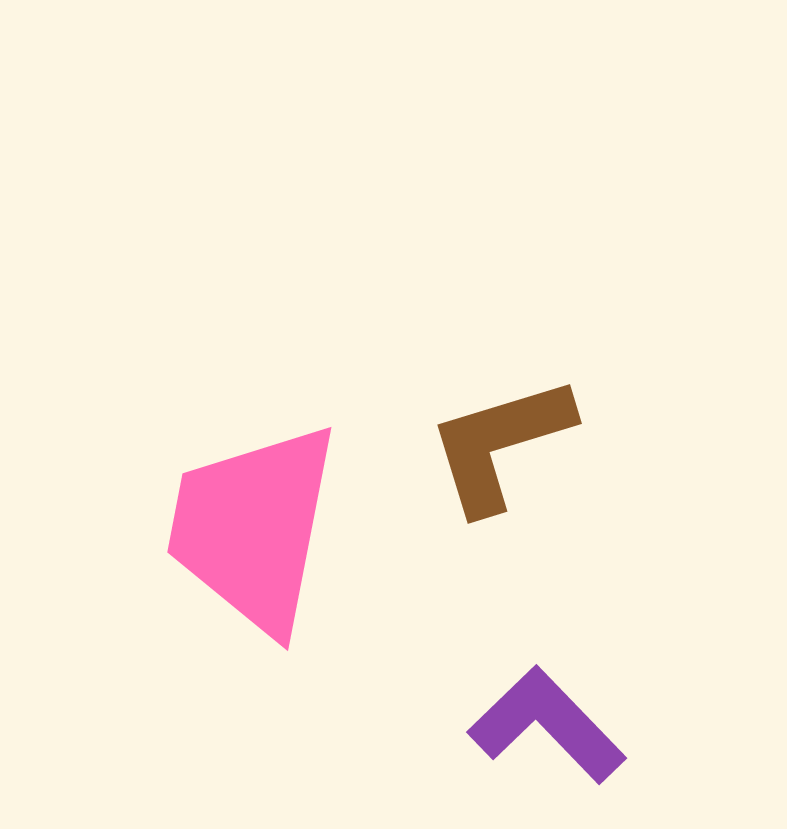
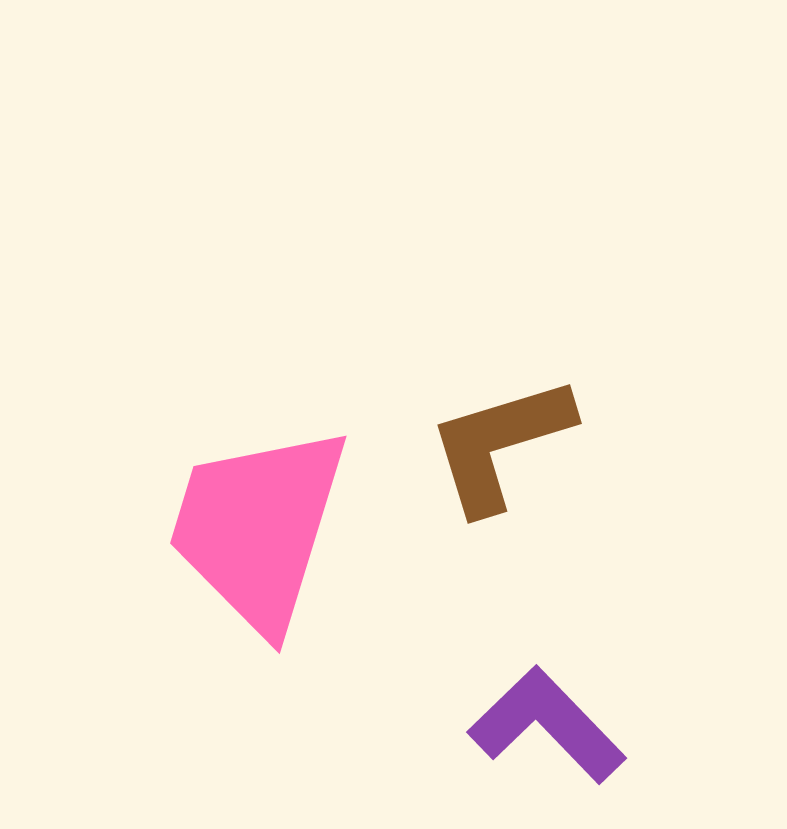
pink trapezoid: moved 5 px right; rotated 6 degrees clockwise
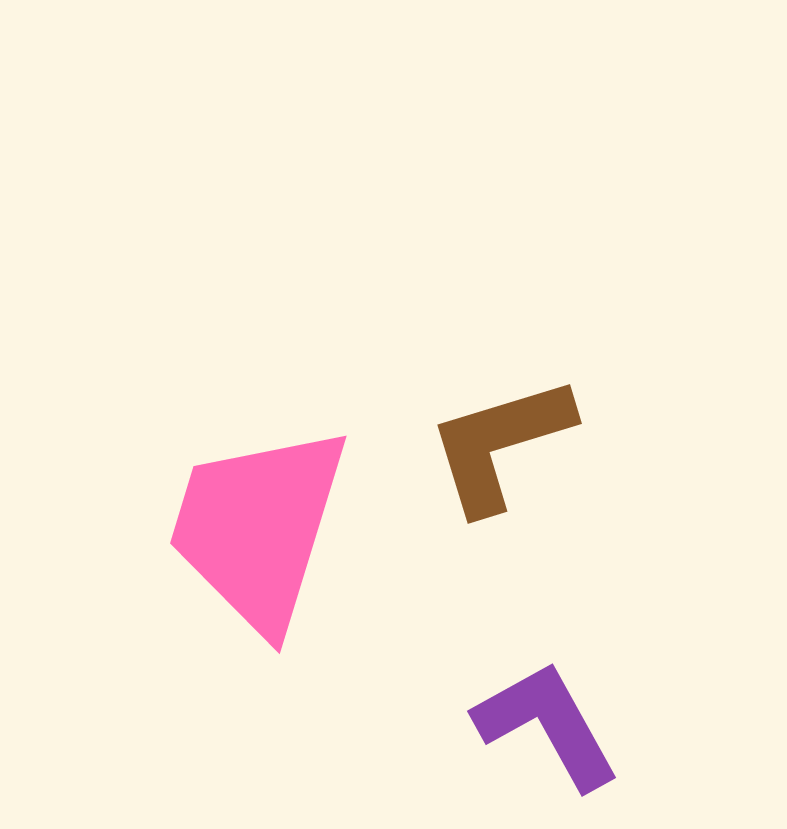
purple L-shape: rotated 15 degrees clockwise
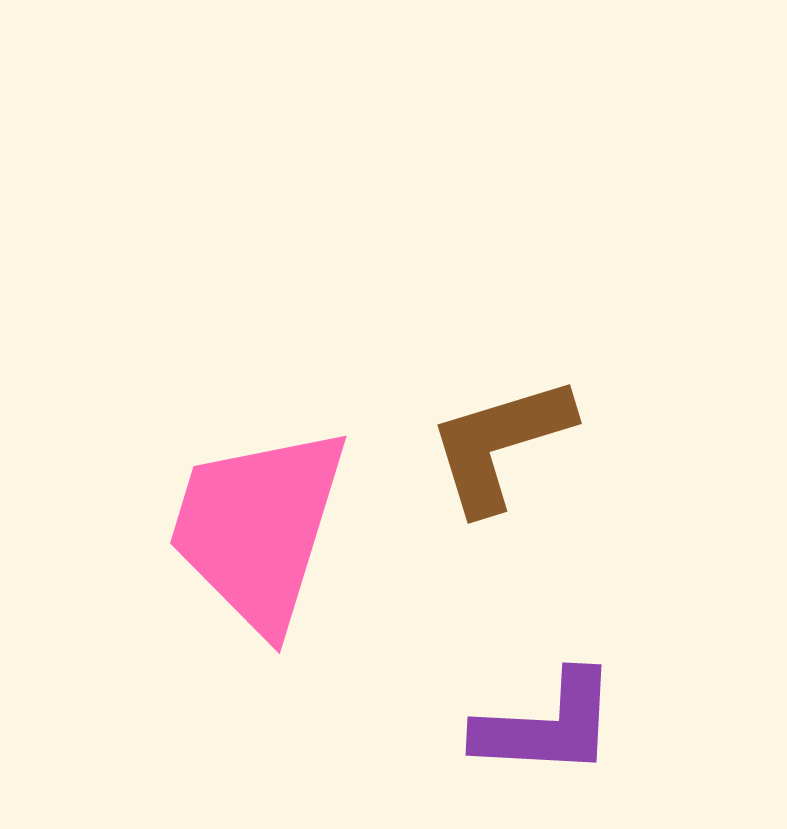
purple L-shape: rotated 122 degrees clockwise
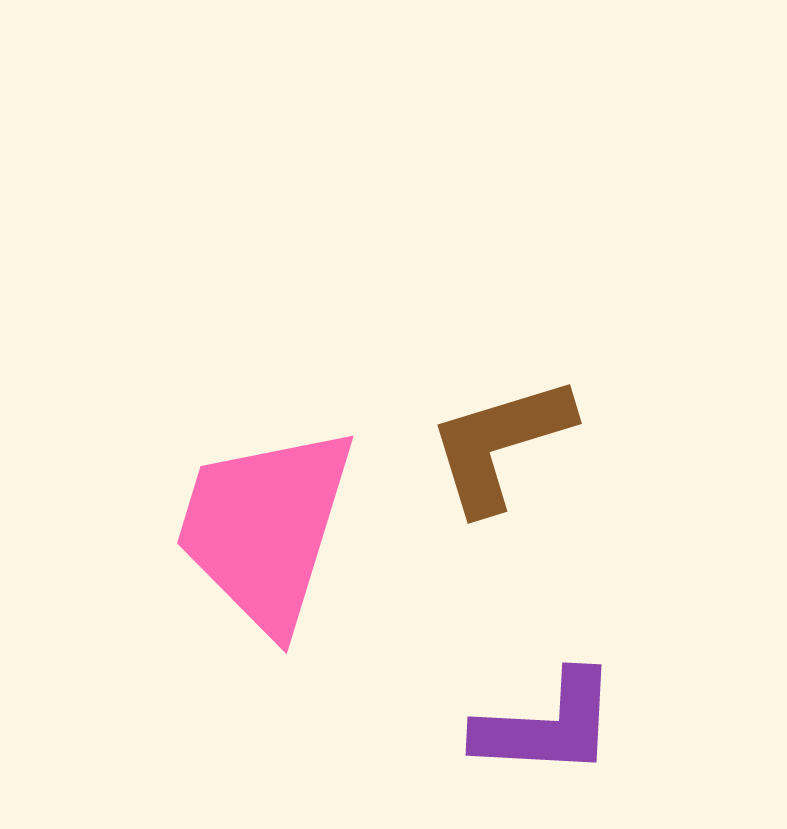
pink trapezoid: moved 7 px right
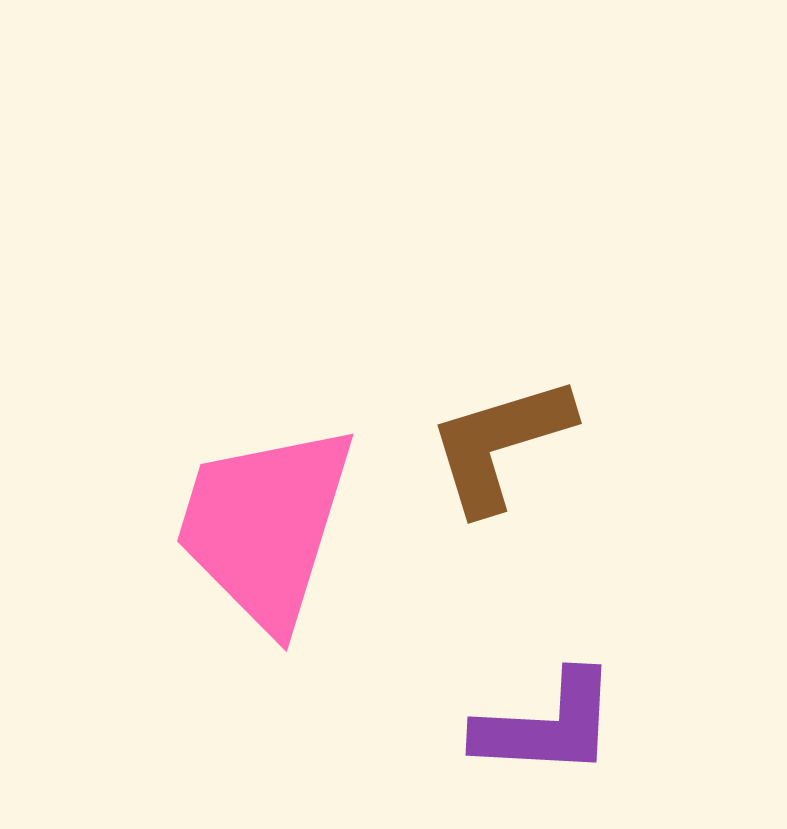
pink trapezoid: moved 2 px up
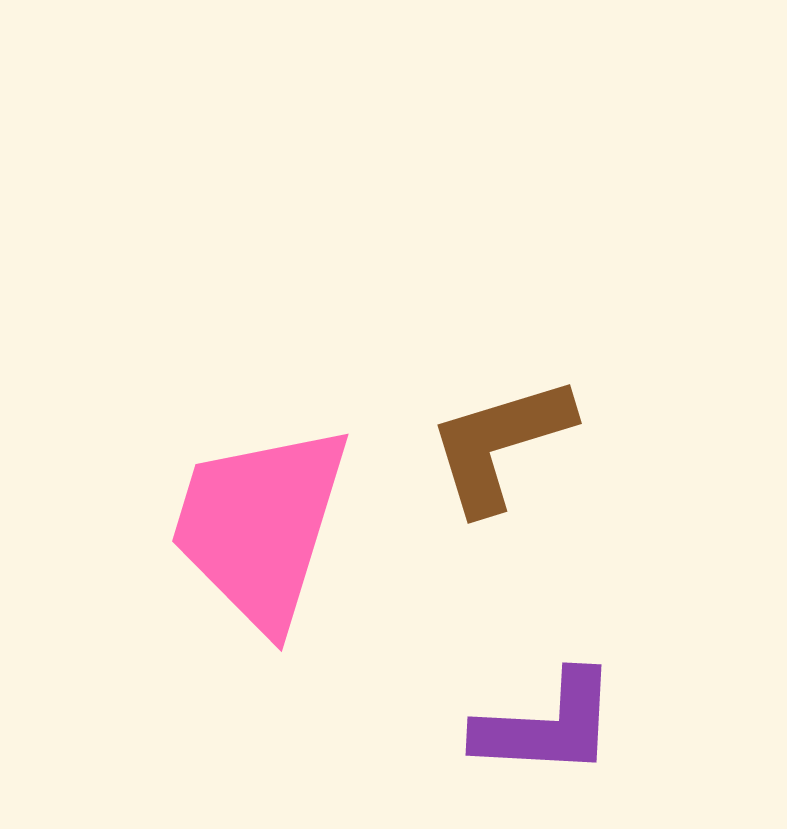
pink trapezoid: moved 5 px left
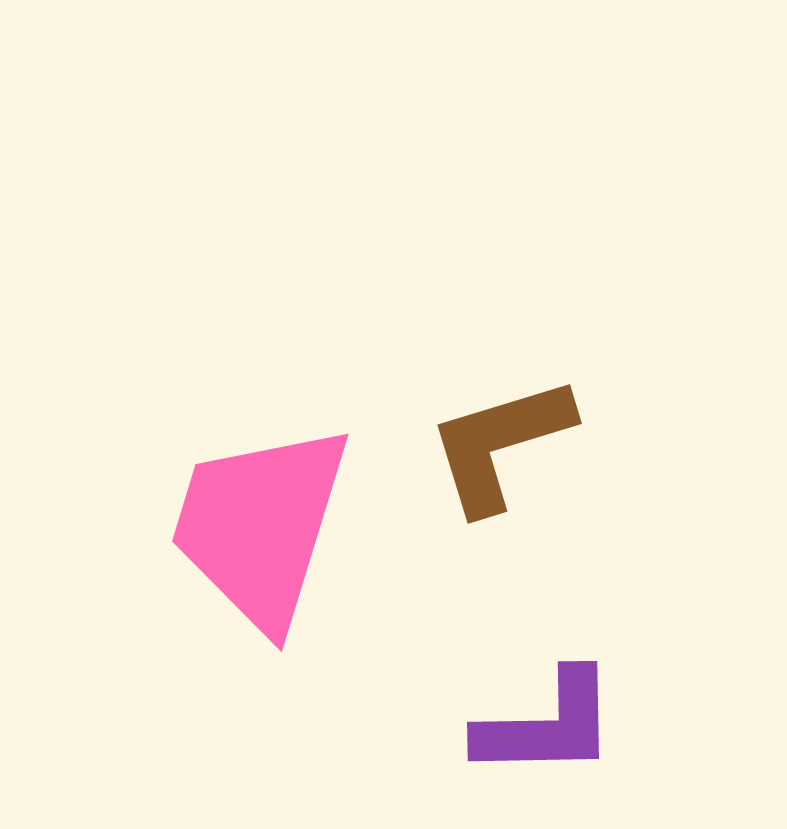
purple L-shape: rotated 4 degrees counterclockwise
